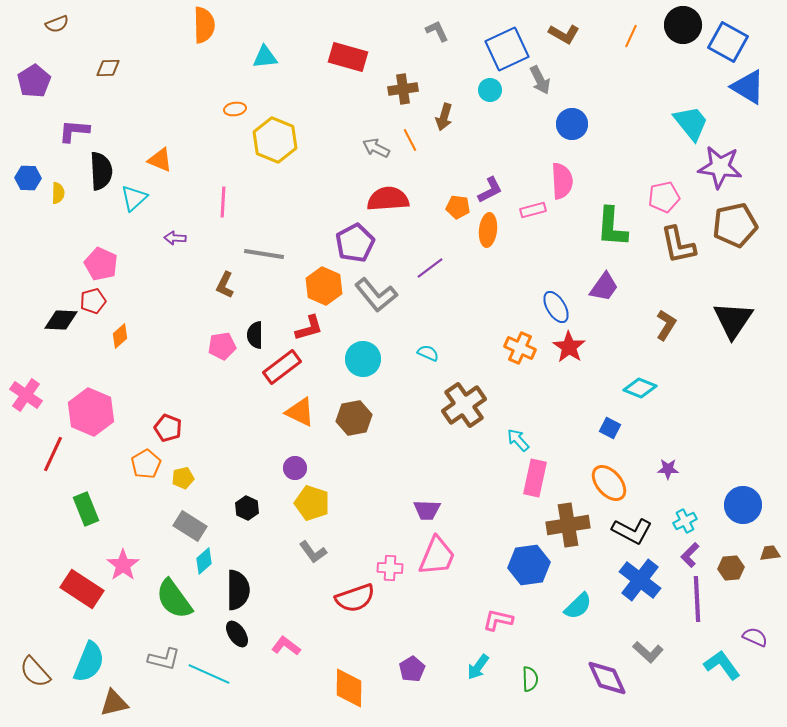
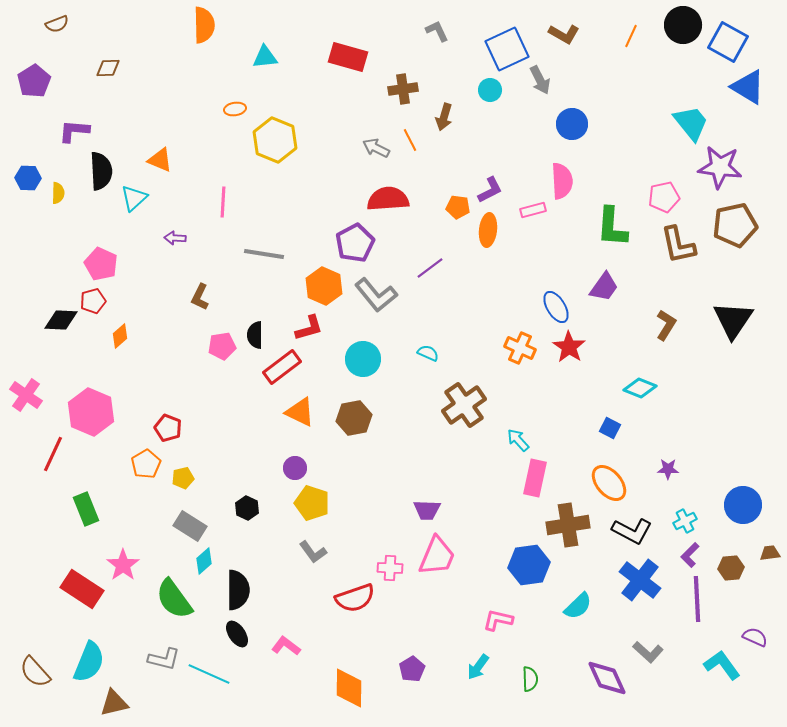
brown L-shape at (225, 285): moved 25 px left, 12 px down
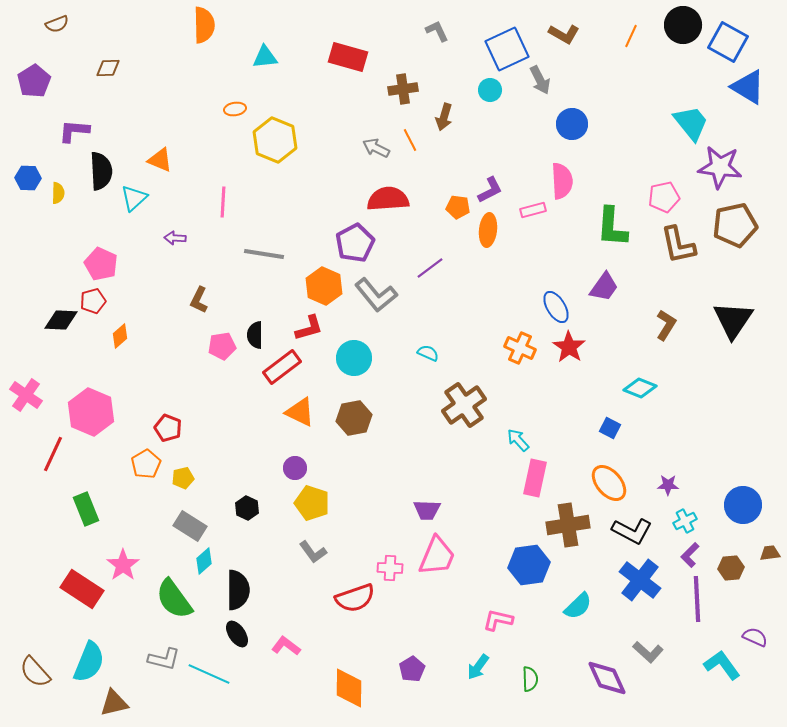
brown L-shape at (200, 297): moved 1 px left, 3 px down
cyan circle at (363, 359): moved 9 px left, 1 px up
purple star at (668, 469): moved 16 px down
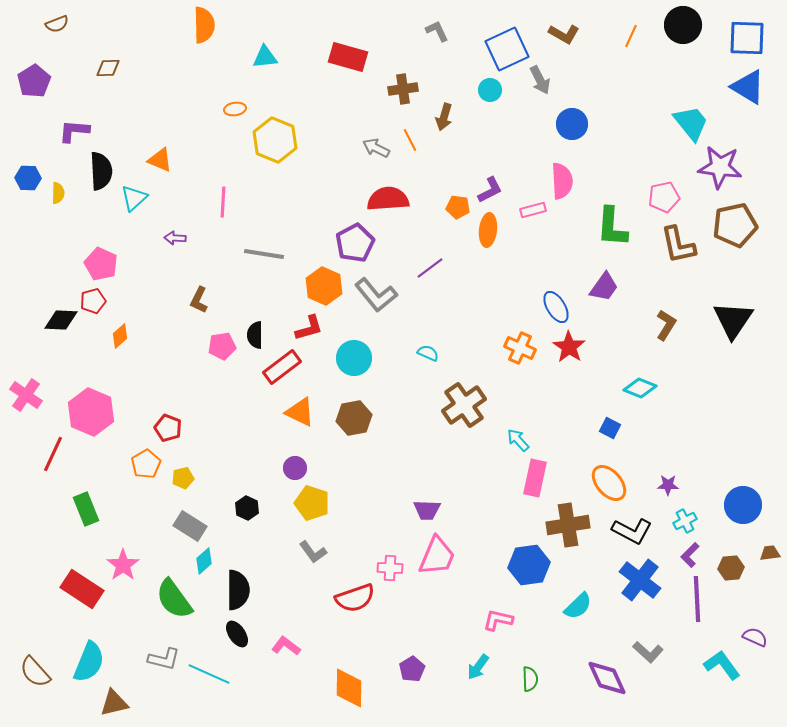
blue square at (728, 42): moved 19 px right, 4 px up; rotated 27 degrees counterclockwise
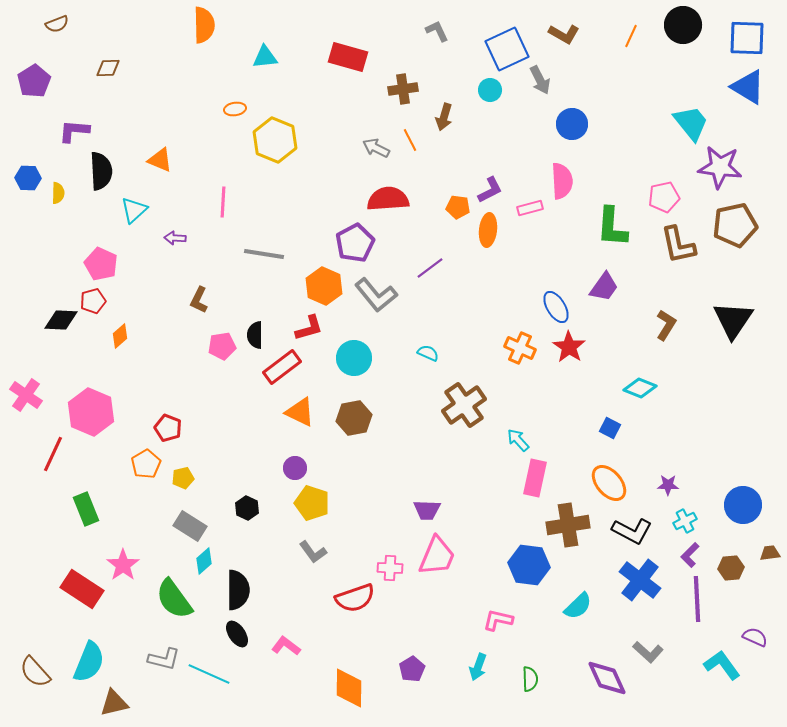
cyan triangle at (134, 198): moved 12 px down
pink rectangle at (533, 210): moved 3 px left, 2 px up
blue hexagon at (529, 565): rotated 15 degrees clockwise
cyan arrow at (478, 667): rotated 16 degrees counterclockwise
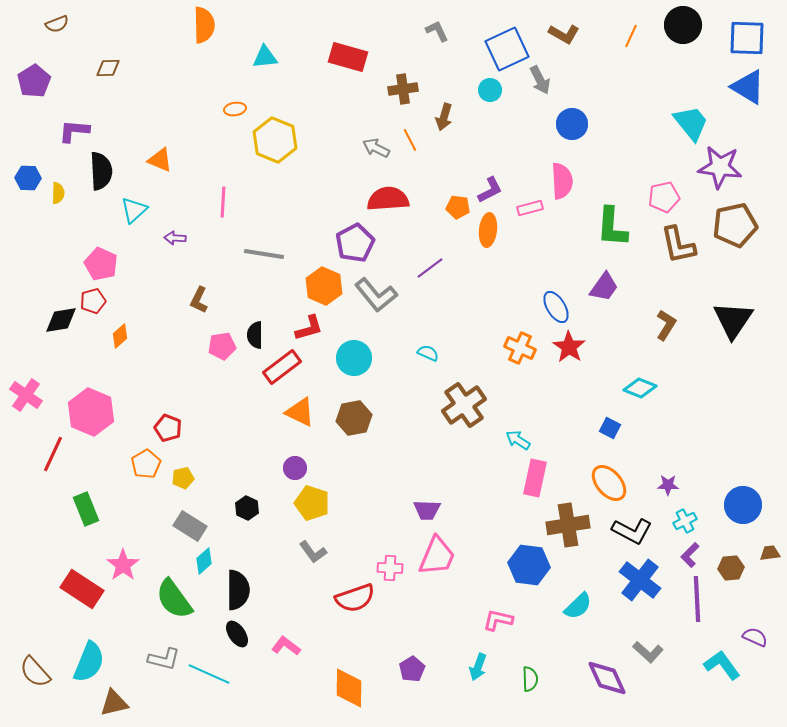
black diamond at (61, 320): rotated 12 degrees counterclockwise
cyan arrow at (518, 440): rotated 15 degrees counterclockwise
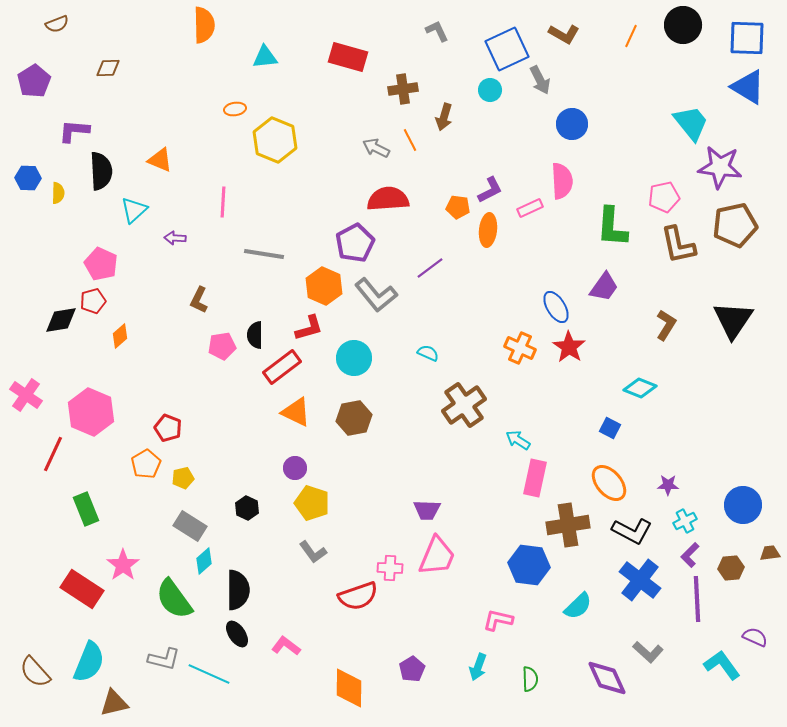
pink rectangle at (530, 208): rotated 10 degrees counterclockwise
orange triangle at (300, 412): moved 4 px left
red semicircle at (355, 598): moved 3 px right, 2 px up
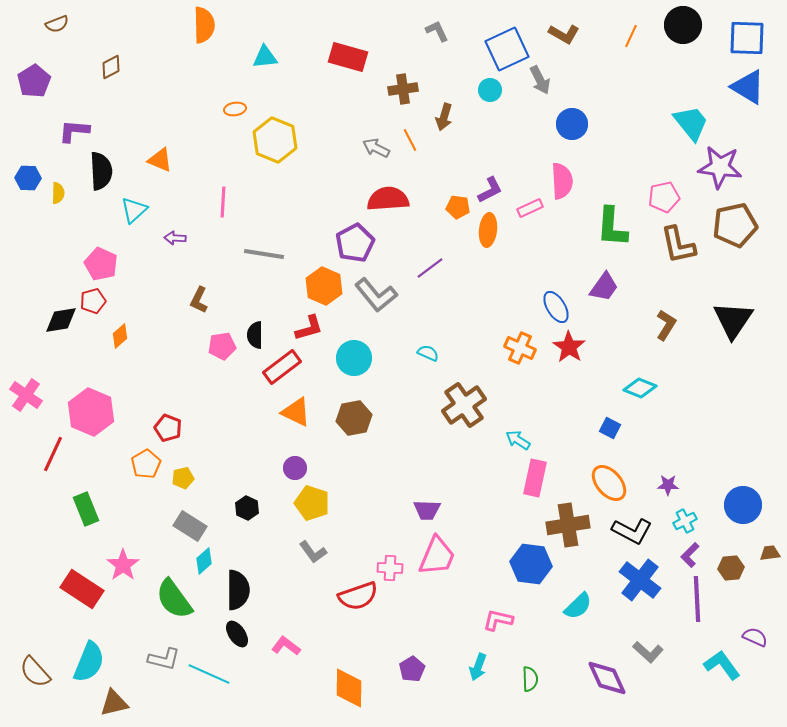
brown diamond at (108, 68): moved 3 px right, 1 px up; rotated 25 degrees counterclockwise
blue hexagon at (529, 565): moved 2 px right, 1 px up
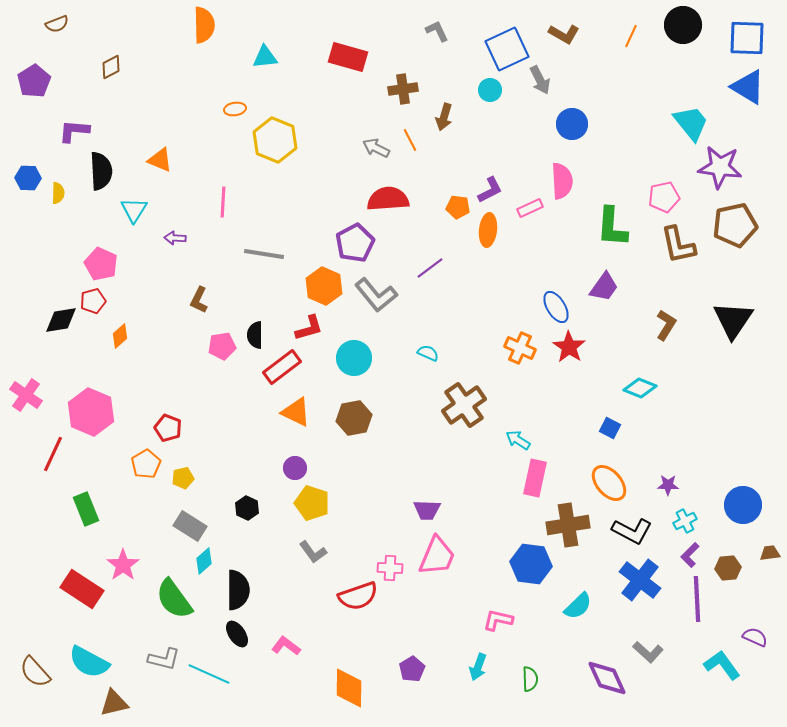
cyan triangle at (134, 210): rotated 16 degrees counterclockwise
brown hexagon at (731, 568): moved 3 px left
cyan semicircle at (89, 662): rotated 96 degrees clockwise
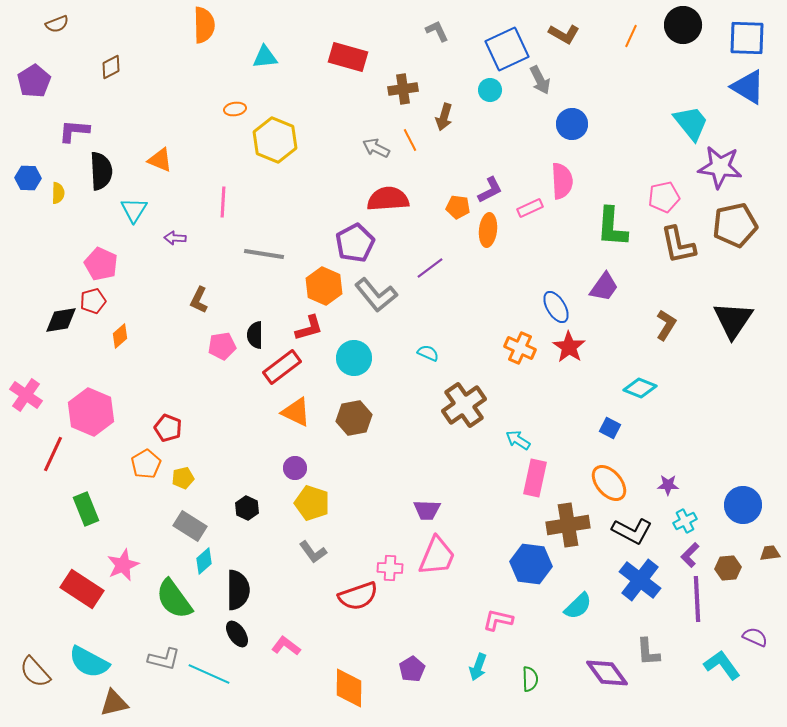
pink star at (123, 565): rotated 12 degrees clockwise
gray L-shape at (648, 652): rotated 44 degrees clockwise
purple diamond at (607, 678): moved 5 px up; rotated 12 degrees counterclockwise
